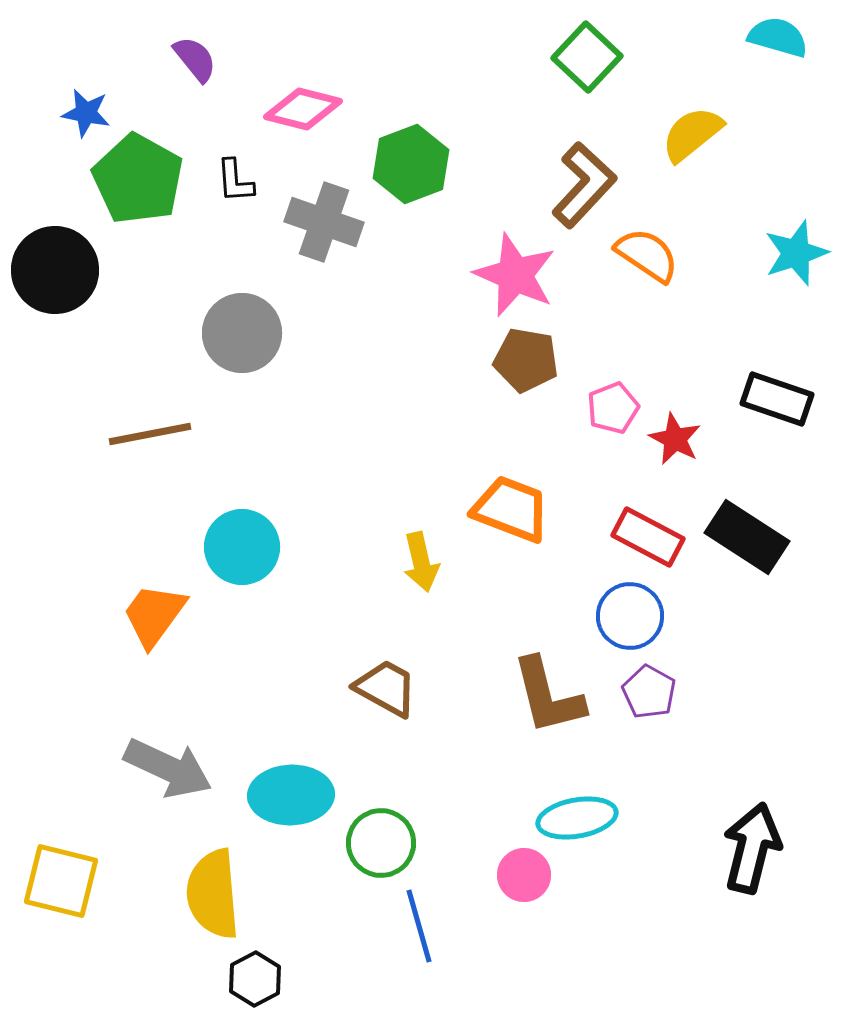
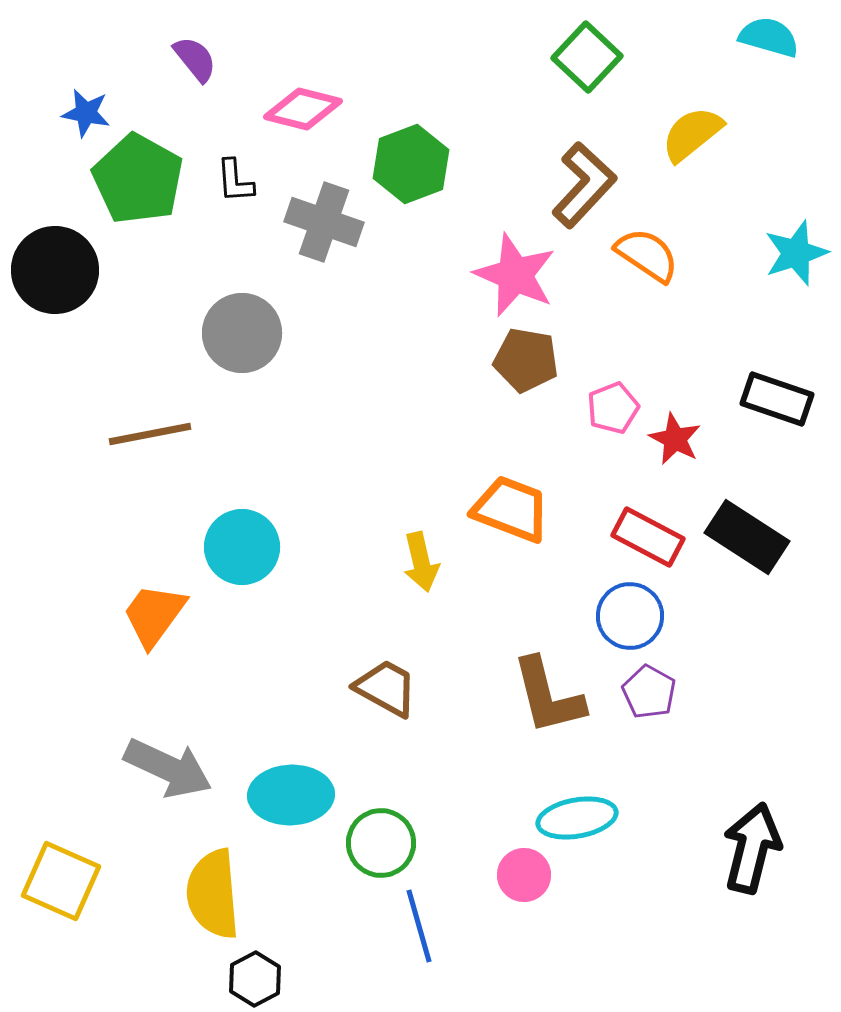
cyan semicircle at (778, 37): moved 9 px left
yellow square at (61, 881): rotated 10 degrees clockwise
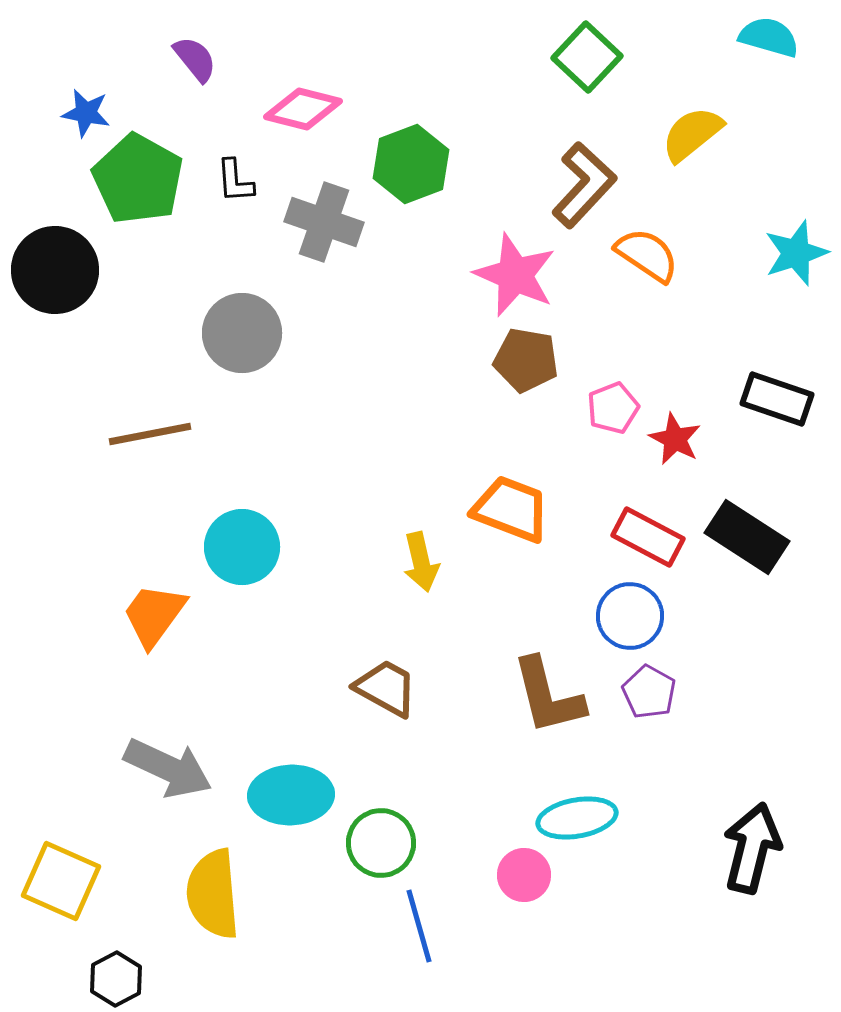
black hexagon at (255, 979): moved 139 px left
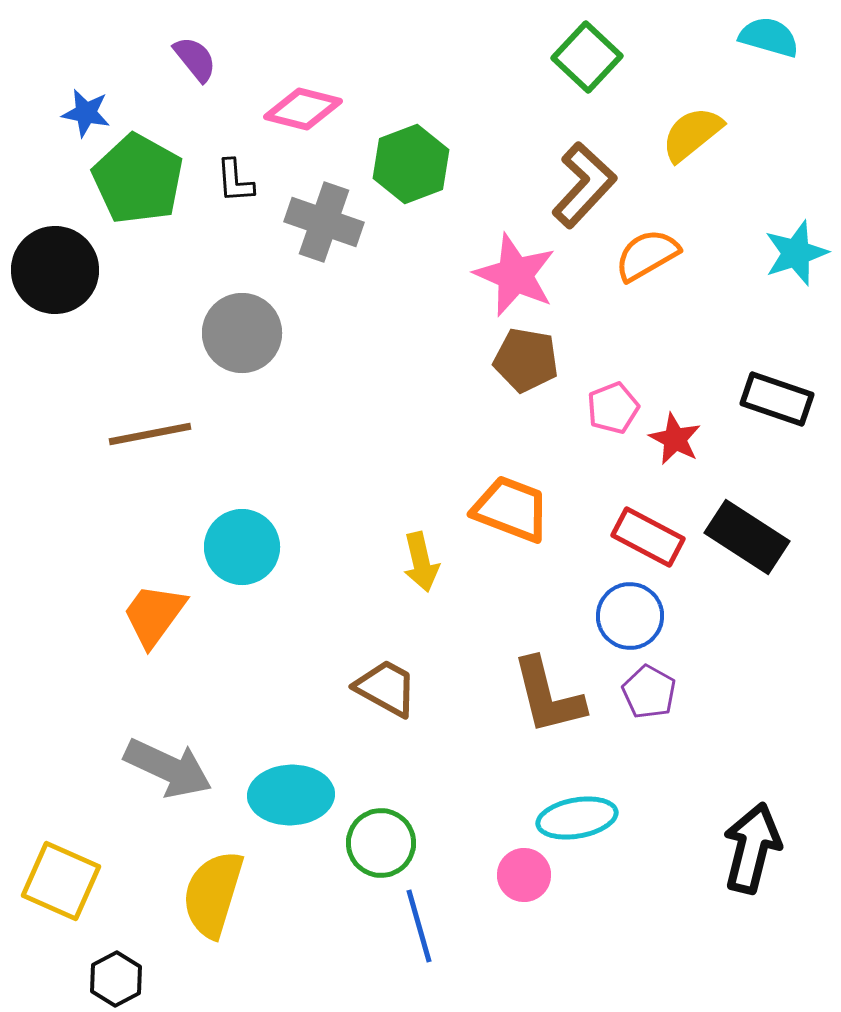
orange semicircle at (647, 255): rotated 64 degrees counterclockwise
yellow semicircle at (213, 894): rotated 22 degrees clockwise
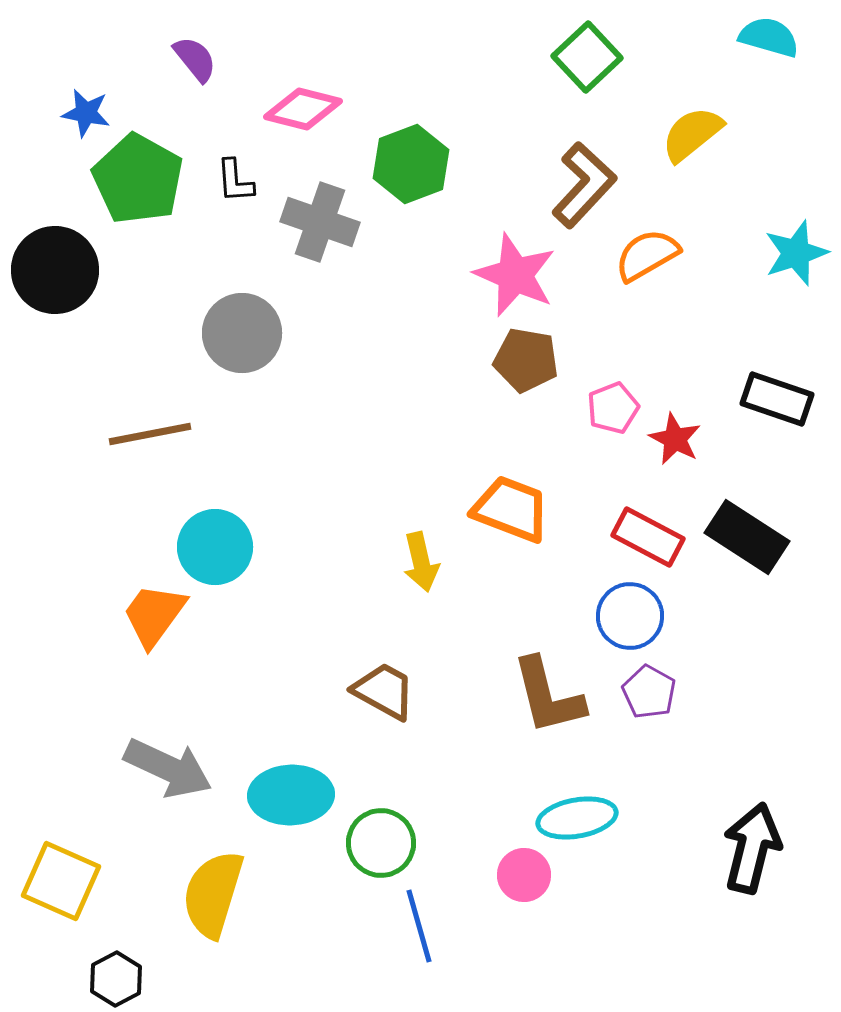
green square at (587, 57): rotated 4 degrees clockwise
gray cross at (324, 222): moved 4 px left
cyan circle at (242, 547): moved 27 px left
brown trapezoid at (386, 688): moved 2 px left, 3 px down
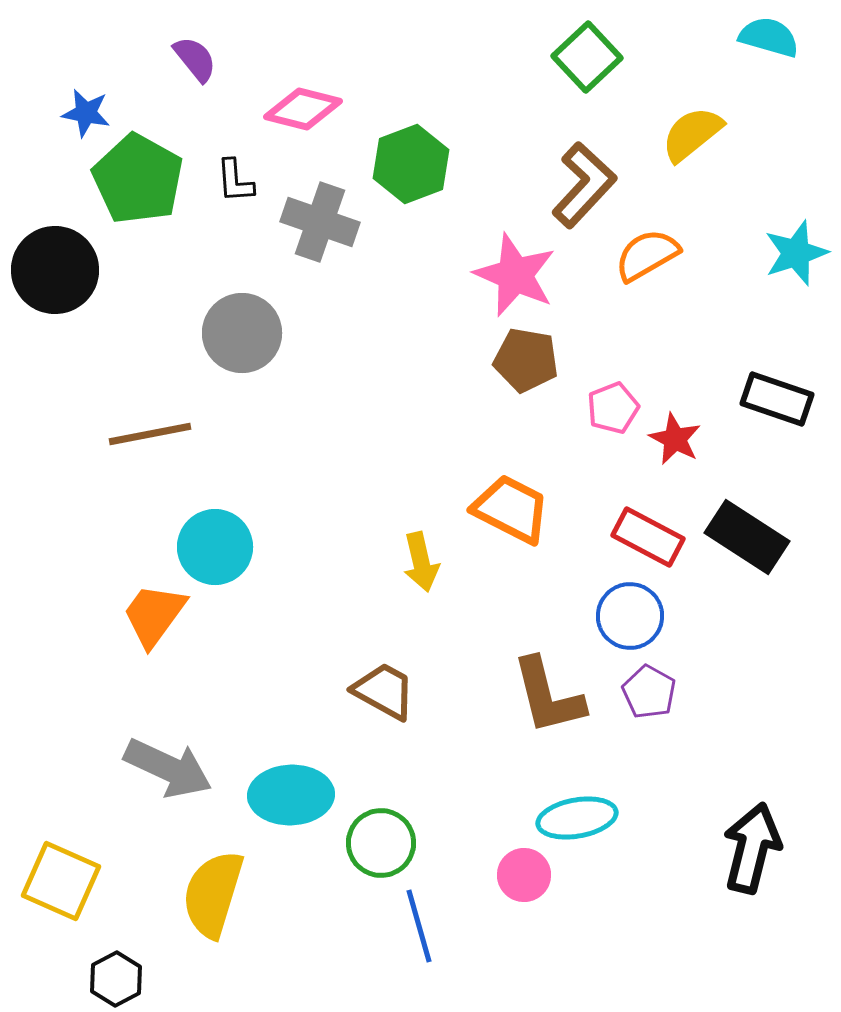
orange trapezoid at (511, 509): rotated 6 degrees clockwise
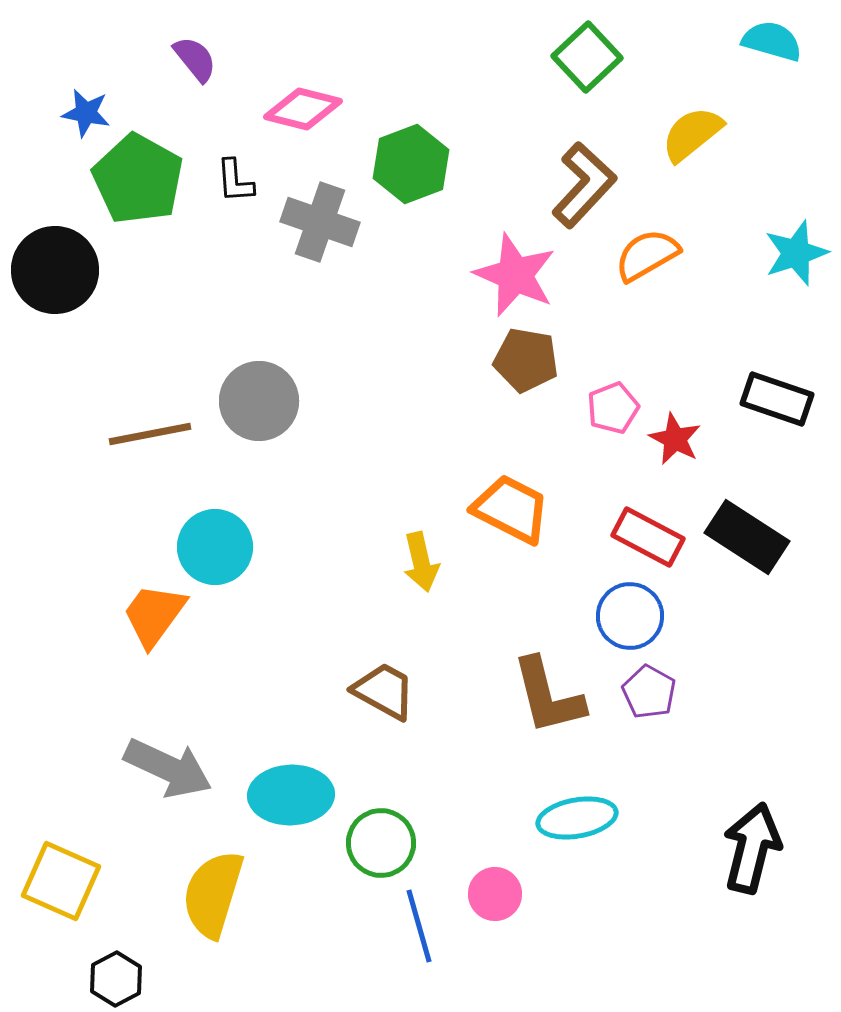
cyan semicircle at (769, 37): moved 3 px right, 4 px down
gray circle at (242, 333): moved 17 px right, 68 px down
pink circle at (524, 875): moved 29 px left, 19 px down
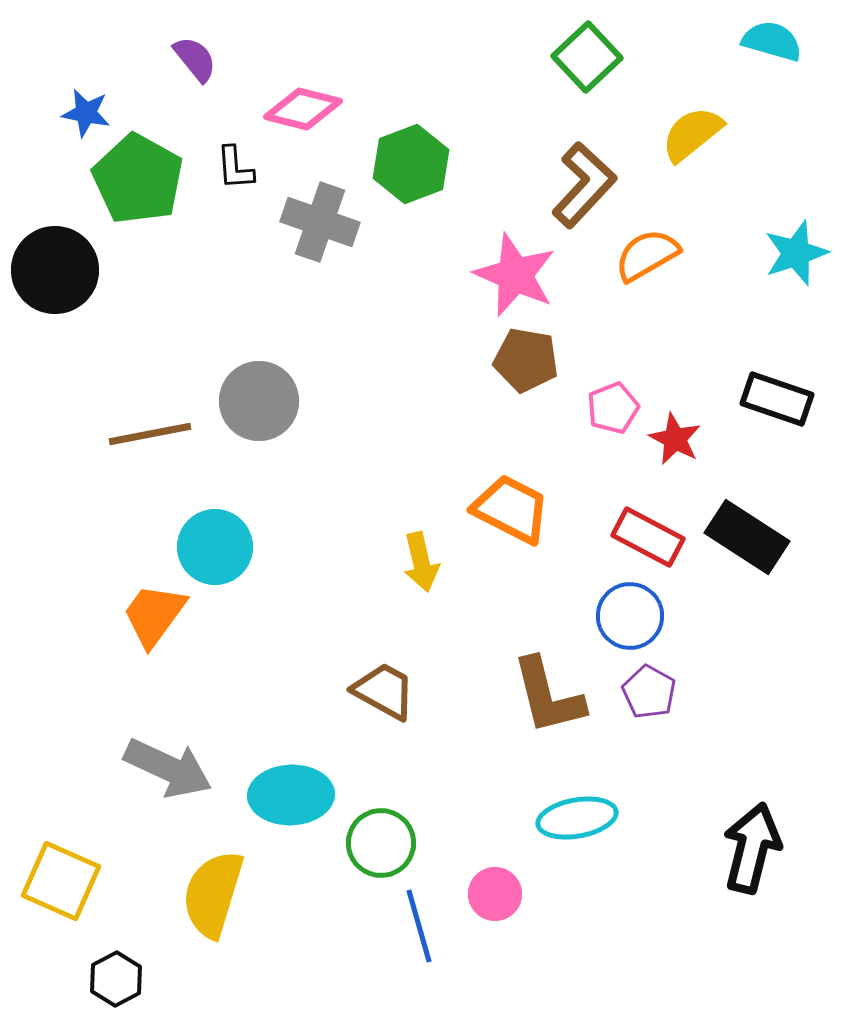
black L-shape at (235, 181): moved 13 px up
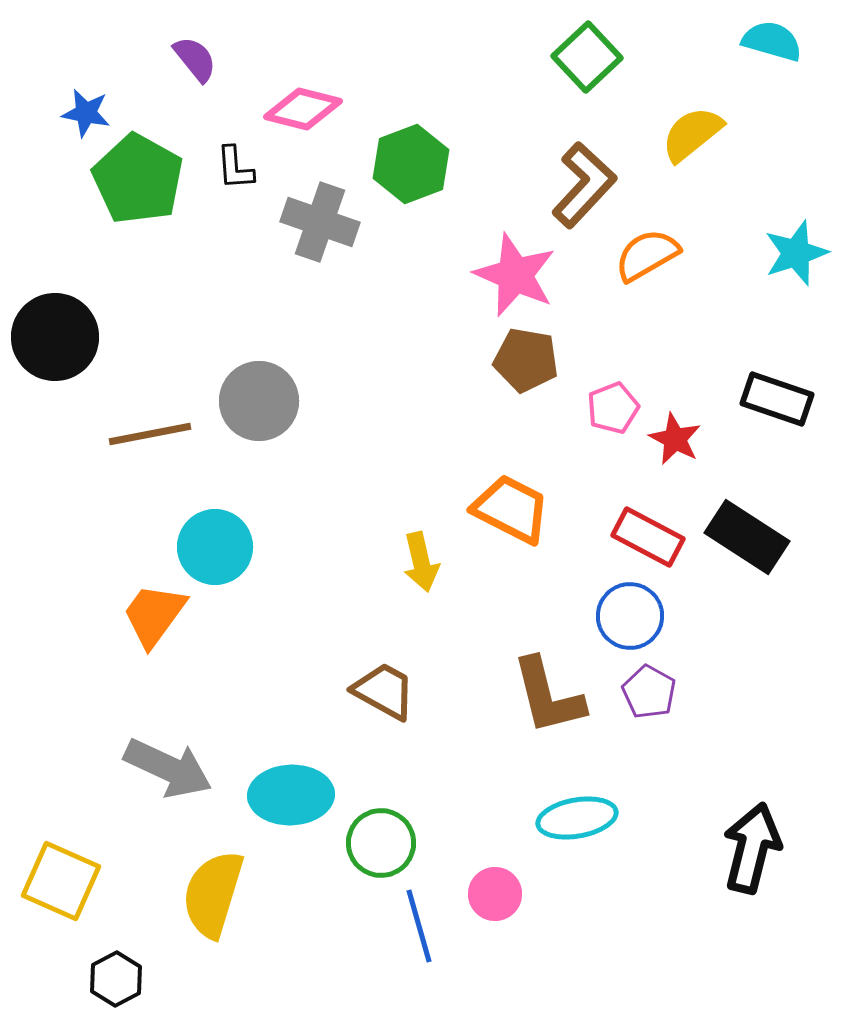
black circle at (55, 270): moved 67 px down
